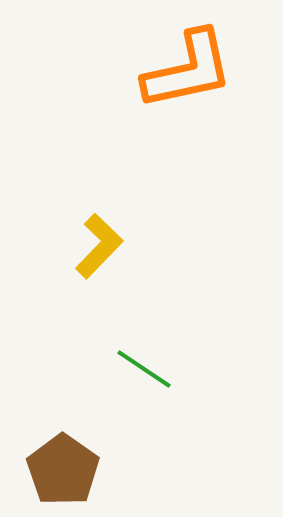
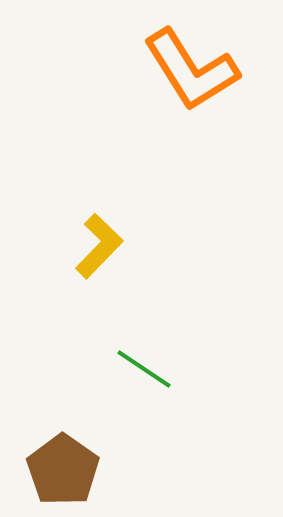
orange L-shape: moved 3 px right; rotated 70 degrees clockwise
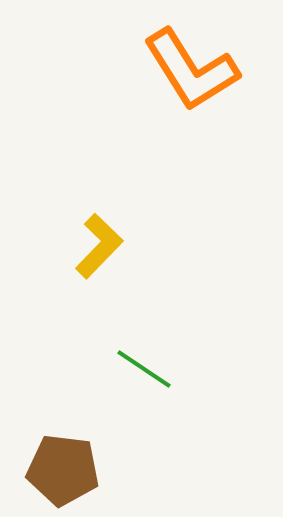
brown pentagon: rotated 28 degrees counterclockwise
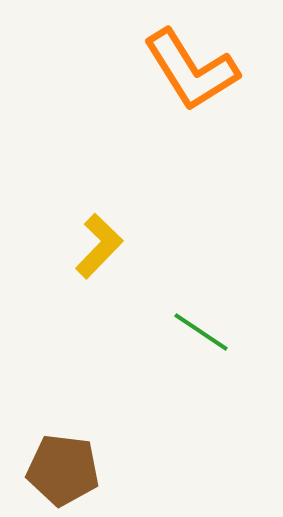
green line: moved 57 px right, 37 px up
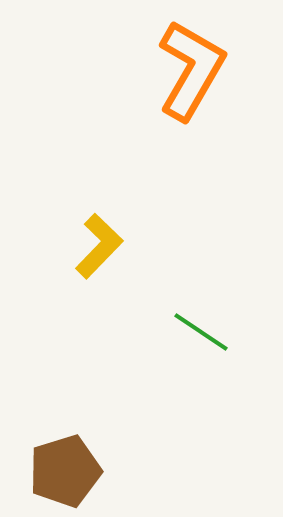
orange L-shape: rotated 118 degrees counterclockwise
brown pentagon: moved 2 px right, 1 px down; rotated 24 degrees counterclockwise
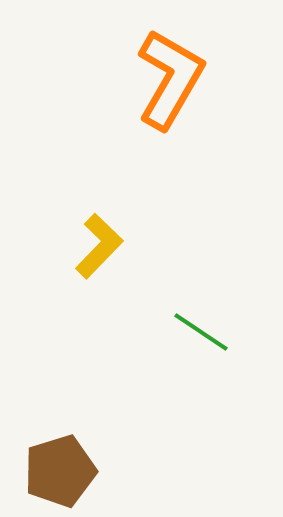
orange L-shape: moved 21 px left, 9 px down
brown pentagon: moved 5 px left
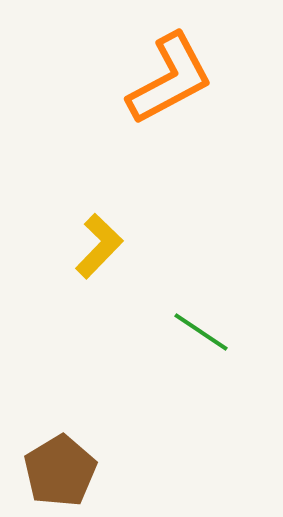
orange L-shape: rotated 32 degrees clockwise
brown pentagon: rotated 14 degrees counterclockwise
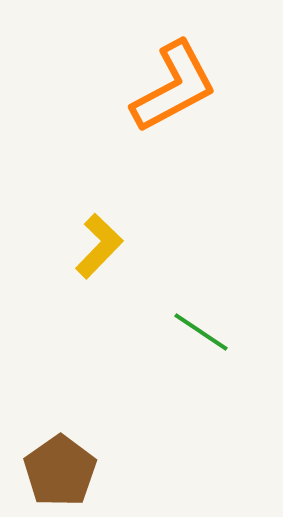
orange L-shape: moved 4 px right, 8 px down
brown pentagon: rotated 4 degrees counterclockwise
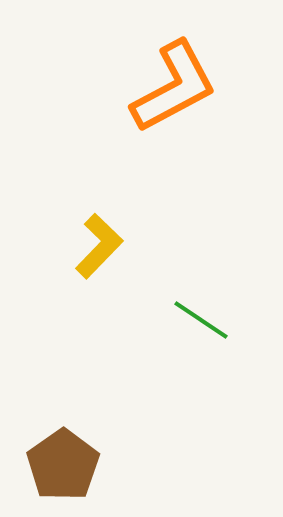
green line: moved 12 px up
brown pentagon: moved 3 px right, 6 px up
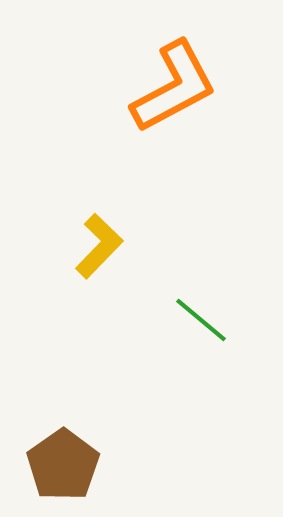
green line: rotated 6 degrees clockwise
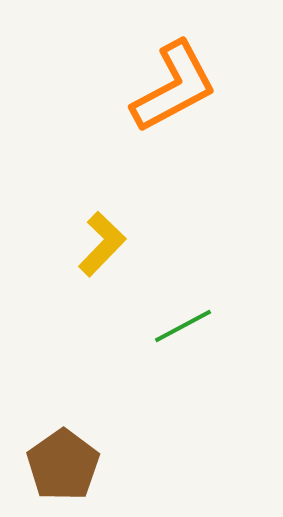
yellow L-shape: moved 3 px right, 2 px up
green line: moved 18 px left, 6 px down; rotated 68 degrees counterclockwise
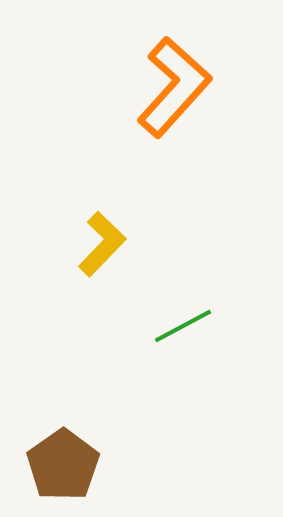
orange L-shape: rotated 20 degrees counterclockwise
